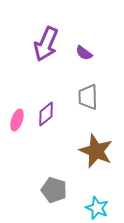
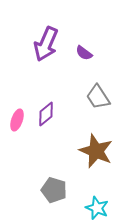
gray trapezoid: moved 10 px right; rotated 32 degrees counterclockwise
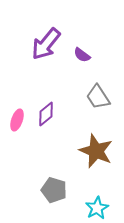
purple arrow: rotated 16 degrees clockwise
purple semicircle: moved 2 px left, 2 px down
cyan star: rotated 20 degrees clockwise
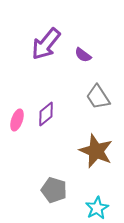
purple semicircle: moved 1 px right
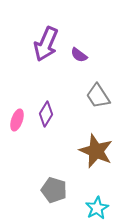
purple arrow: rotated 16 degrees counterclockwise
purple semicircle: moved 4 px left
gray trapezoid: moved 1 px up
purple diamond: rotated 20 degrees counterclockwise
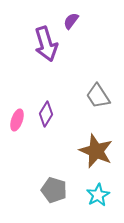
purple arrow: rotated 40 degrees counterclockwise
purple semicircle: moved 8 px left, 34 px up; rotated 90 degrees clockwise
cyan star: moved 1 px right, 13 px up
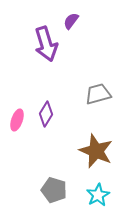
gray trapezoid: moved 2 px up; rotated 108 degrees clockwise
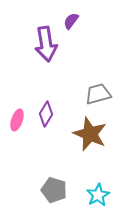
purple arrow: rotated 8 degrees clockwise
brown star: moved 6 px left, 17 px up
